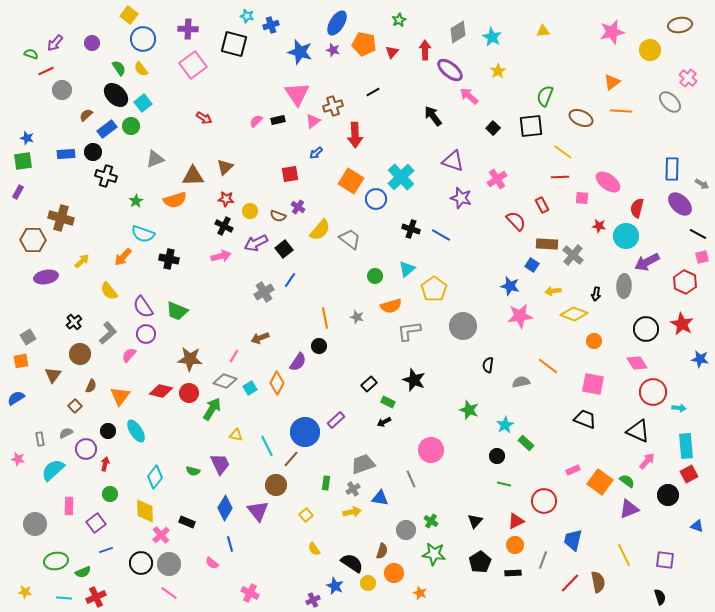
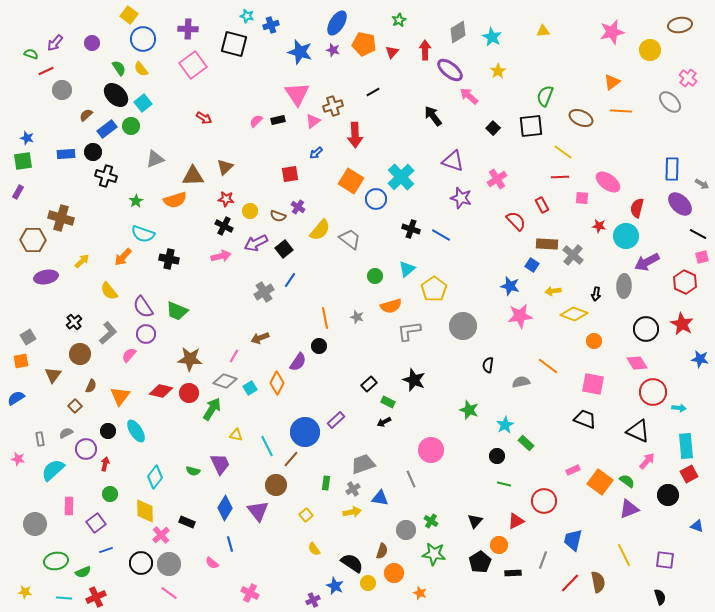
orange circle at (515, 545): moved 16 px left
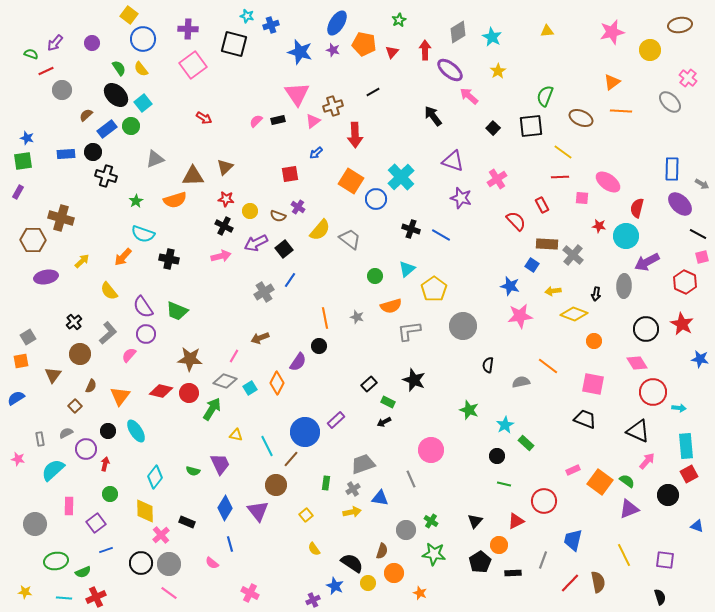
yellow triangle at (543, 31): moved 4 px right
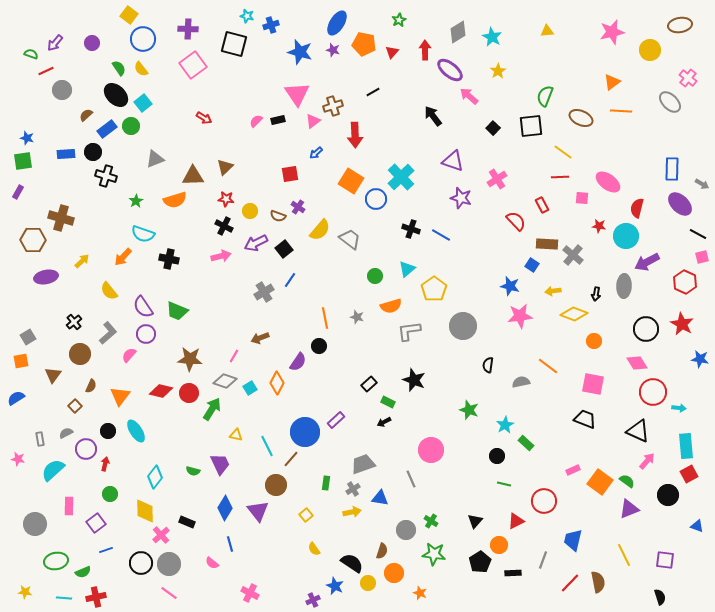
red cross at (96, 597): rotated 12 degrees clockwise
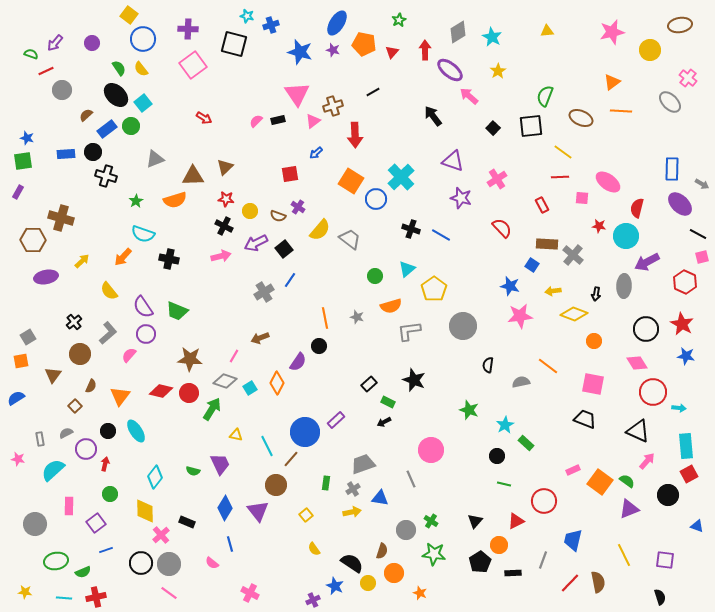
red semicircle at (516, 221): moved 14 px left, 7 px down
blue star at (700, 359): moved 14 px left, 3 px up
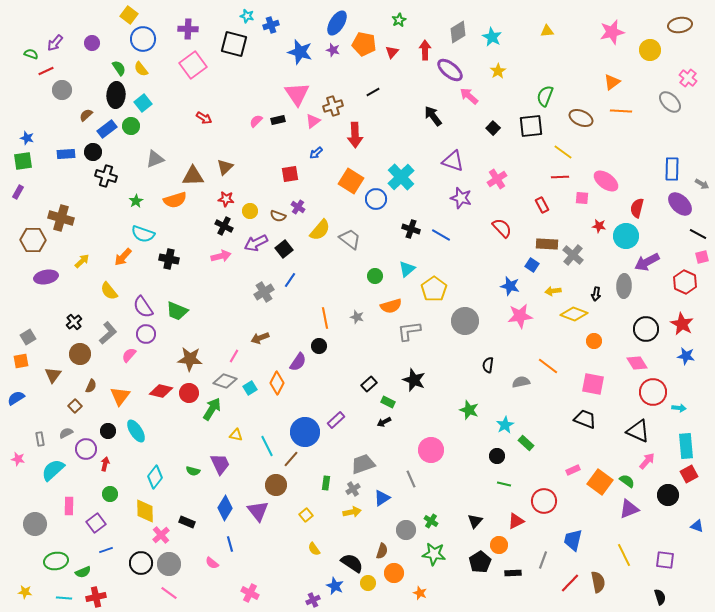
black ellipse at (116, 95): rotated 50 degrees clockwise
pink ellipse at (608, 182): moved 2 px left, 1 px up
gray circle at (463, 326): moved 2 px right, 5 px up
blue triangle at (380, 498): moved 2 px right; rotated 42 degrees counterclockwise
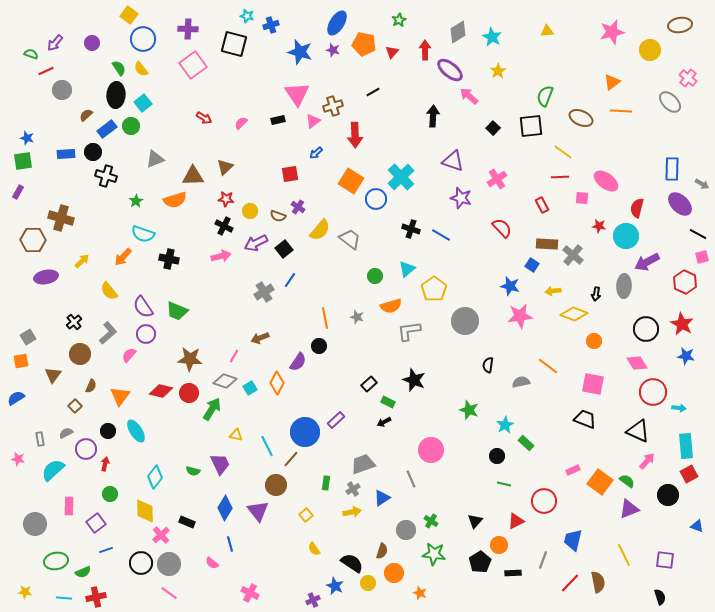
black arrow at (433, 116): rotated 40 degrees clockwise
pink semicircle at (256, 121): moved 15 px left, 2 px down
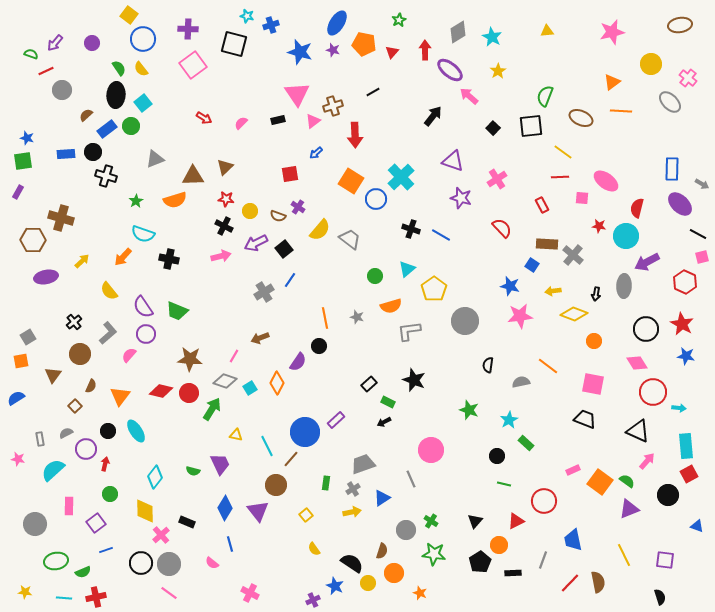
yellow circle at (650, 50): moved 1 px right, 14 px down
black arrow at (433, 116): rotated 35 degrees clockwise
cyan star at (505, 425): moved 4 px right, 5 px up
blue trapezoid at (573, 540): rotated 25 degrees counterclockwise
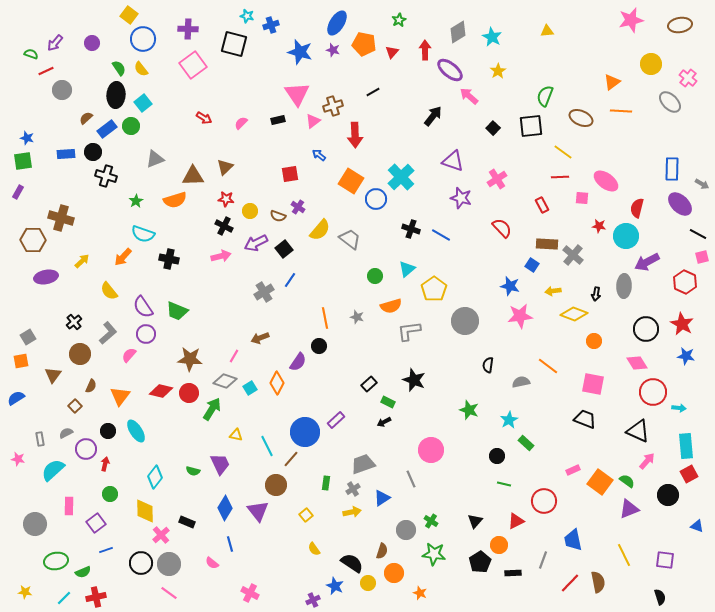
pink star at (612, 32): moved 19 px right, 12 px up
brown semicircle at (86, 115): moved 3 px down
blue arrow at (316, 153): moved 3 px right, 2 px down; rotated 80 degrees clockwise
cyan line at (64, 598): rotated 49 degrees counterclockwise
